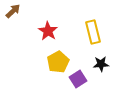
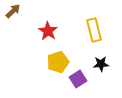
yellow rectangle: moved 1 px right, 2 px up
yellow pentagon: rotated 10 degrees clockwise
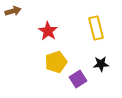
brown arrow: rotated 28 degrees clockwise
yellow rectangle: moved 2 px right, 2 px up
yellow pentagon: moved 2 px left
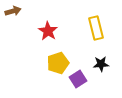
yellow pentagon: moved 2 px right, 1 px down
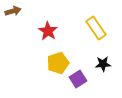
yellow rectangle: rotated 20 degrees counterclockwise
black star: moved 2 px right
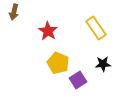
brown arrow: moved 1 px right, 1 px down; rotated 119 degrees clockwise
yellow pentagon: rotated 30 degrees counterclockwise
purple square: moved 1 px down
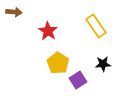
brown arrow: rotated 98 degrees counterclockwise
yellow rectangle: moved 2 px up
yellow pentagon: rotated 10 degrees clockwise
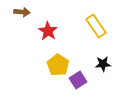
brown arrow: moved 8 px right
yellow pentagon: moved 2 px down
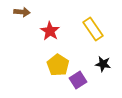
yellow rectangle: moved 3 px left, 3 px down
red star: moved 2 px right
black star: rotated 14 degrees clockwise
